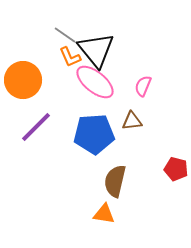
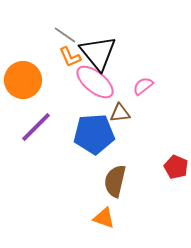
black triangle: moved 2 px right, 3 px down
pink semicircle: rotated 30 degrees clockwise
brown triangle: moved 12 px left, 8 px up
red pentagon: moved 2 px up; rotated 10 degrees clockwise
orange triangle: moved 4 px down; rotated 10 degrees clockwise
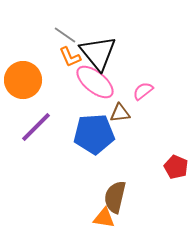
pink semicircle: moved 5 px down
brown semicircle: moved 16 px down
orange triangle: rotated 10 degrees counterclockwise
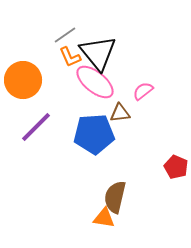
gray line: rotated 70 degrees counterclockwise
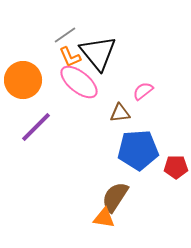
pink ellipse: moved 16 px left
blue pentagon: moved 44 px right, 16 px down
red pentagon: rotated 25 degrees counterclockwise
brown semicircle: rotated 20 degrees clockwise
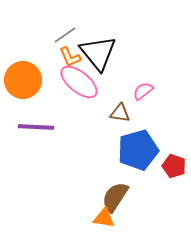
brown triangle: rotated 15 degrees clockwise
purple line: rotated 48 degrees clockwise
blue pentagon: rotated 12 degrees counterclockwise
red pentagon: moved 2 px left, 1 px up; rotated 20 degrees clockwise
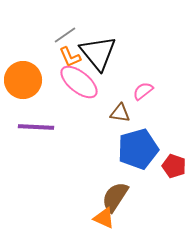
blue pentagon: moved 1 px up
orange triangle: rotated 15 degrees clockwise
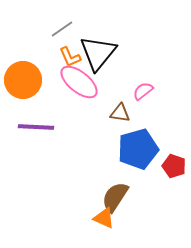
gray line: moved 3 px left, 6 px up
black triangle: rotated 18 degrees clockwise
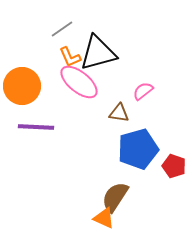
black triangle: rotated 36 degrees clockwise
orange circle: moved 1 px left, 6 px down
brown triangle: moved 1 px left
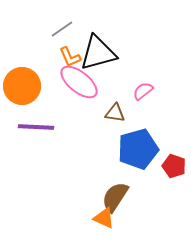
brown triangle: moved 4 px left
